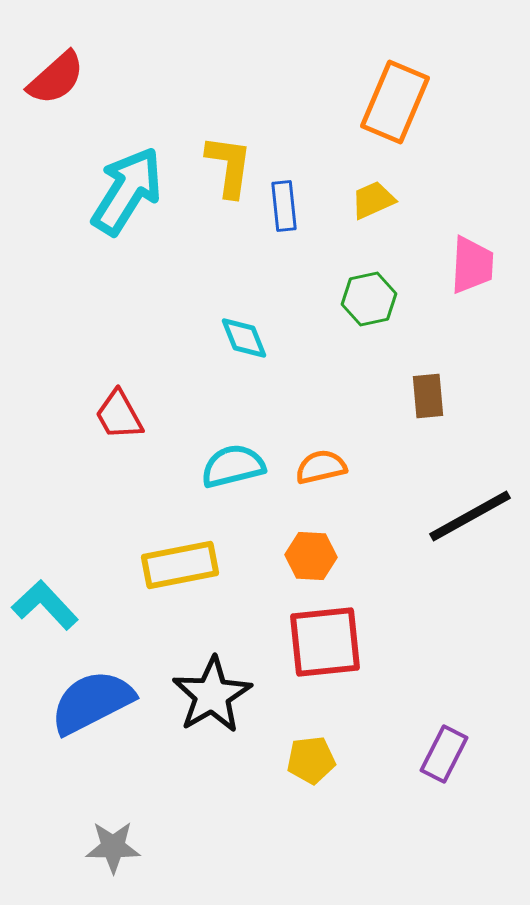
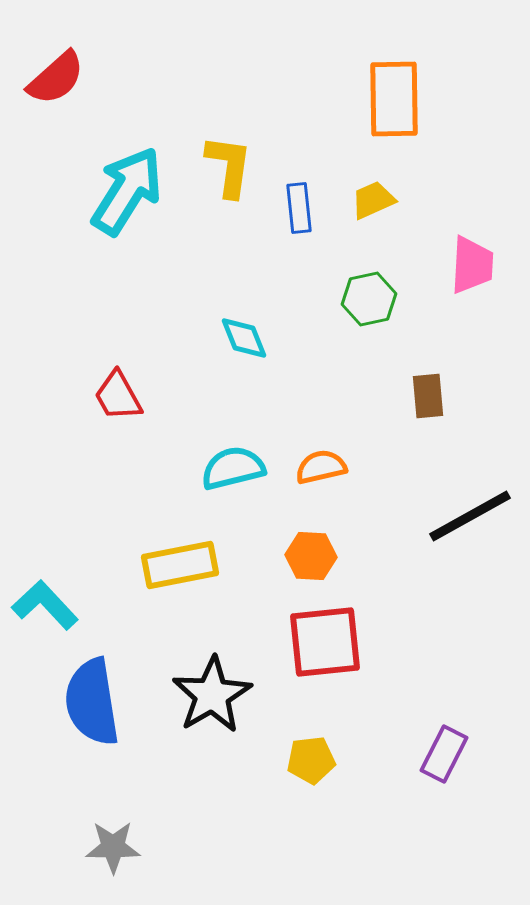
orange rectangle: moved 1 px left, 3 px up; rotated 24 degrees counterclockwise
blue rectangle: moved 15 px right, 2 px down
red trapezoid: moved 1 px left, 19 px up
cyan semicircle: moved 2 px down
blue semicircle: rotated 72 degrees counterclockwise
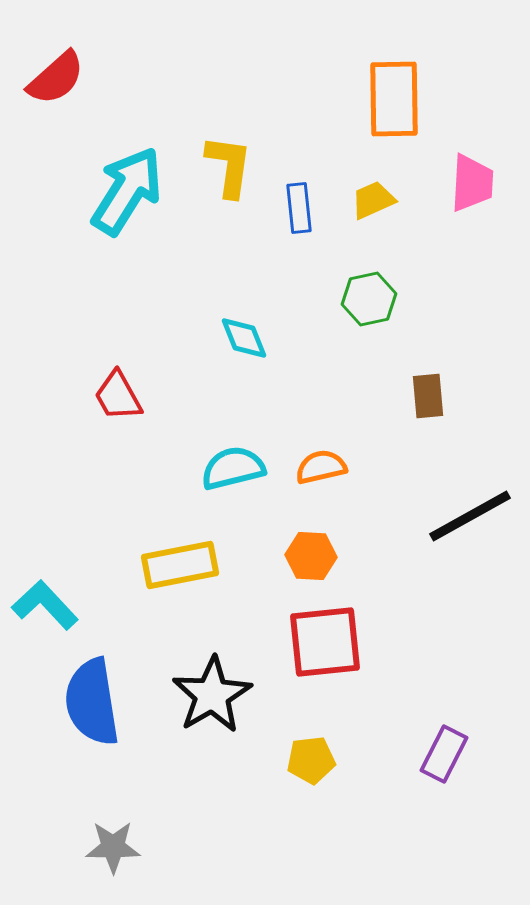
pink trapezoid: moved 82 px up
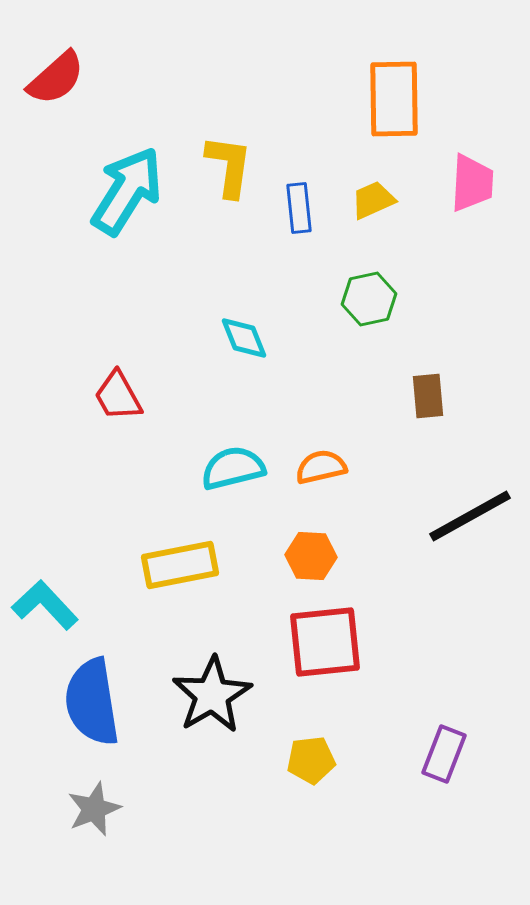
purple rectangle: rotated 6 degrees counterclockwise
gray star: moved 19 px left, 38 px up; rotated 22 degrees counterclockwise
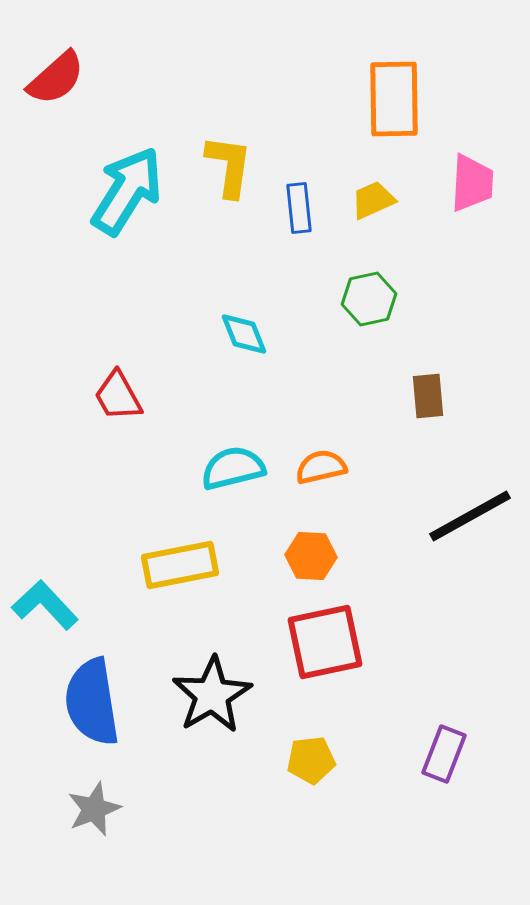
cyan diamond: moved 4 px up
red square: rotated 6 degrees counterclockwise
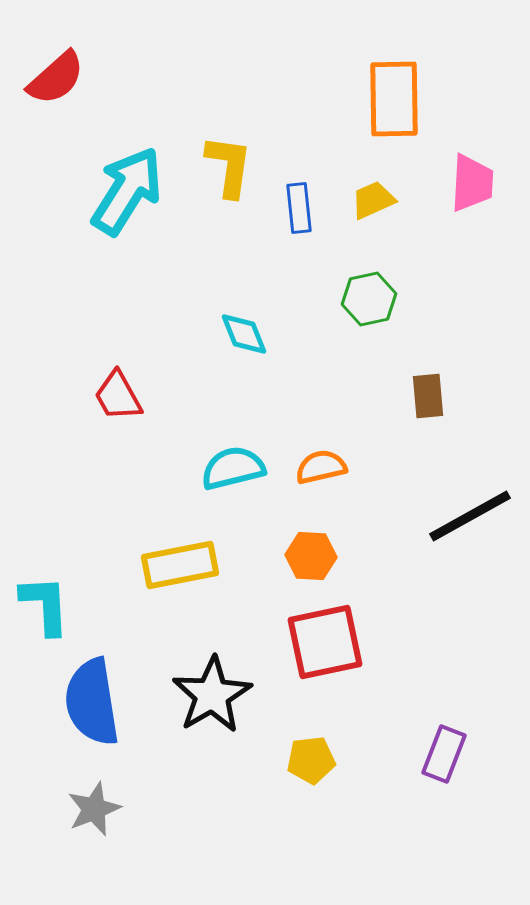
cyan L-shape: rotated 40 degrees clockwise
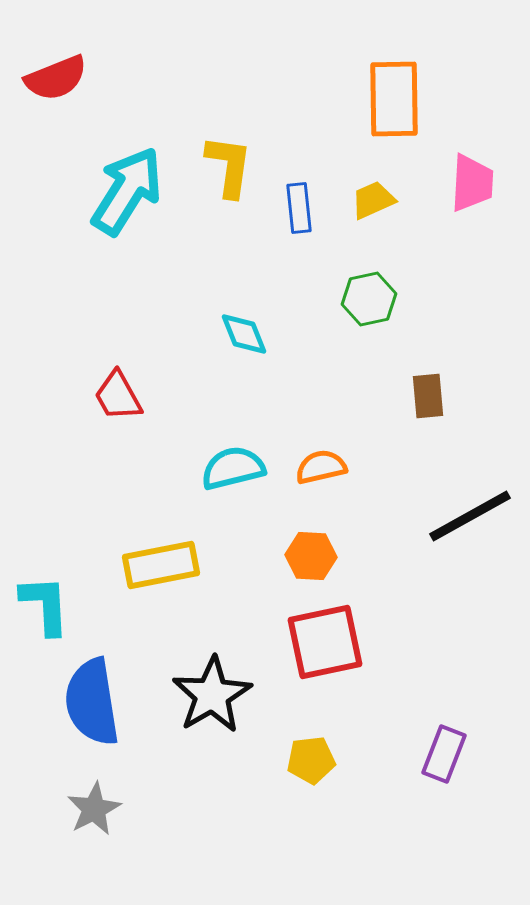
red semicircle: rotated 20 degrees clockwise
yellow rectangle: moved 19 px left
gray star: rotated 6 degrees counterclockwise
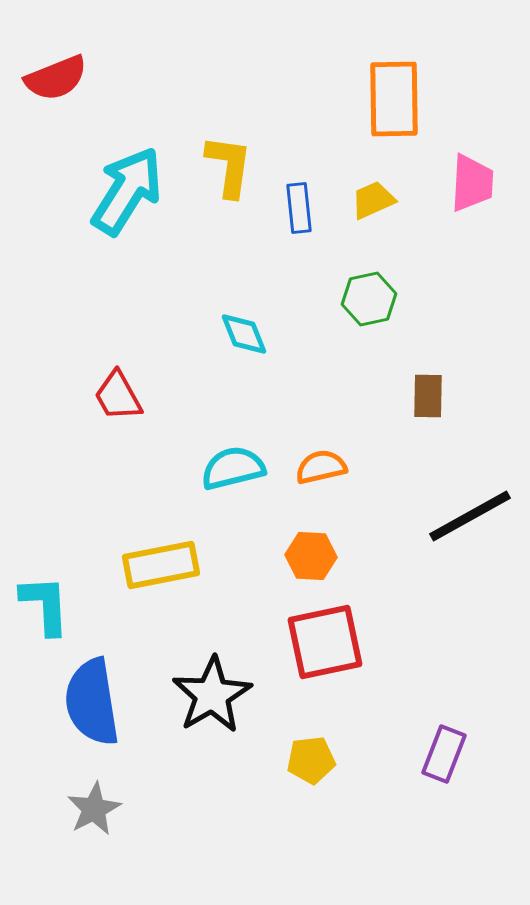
brown rectangle: rotated 6 degrees clockwise
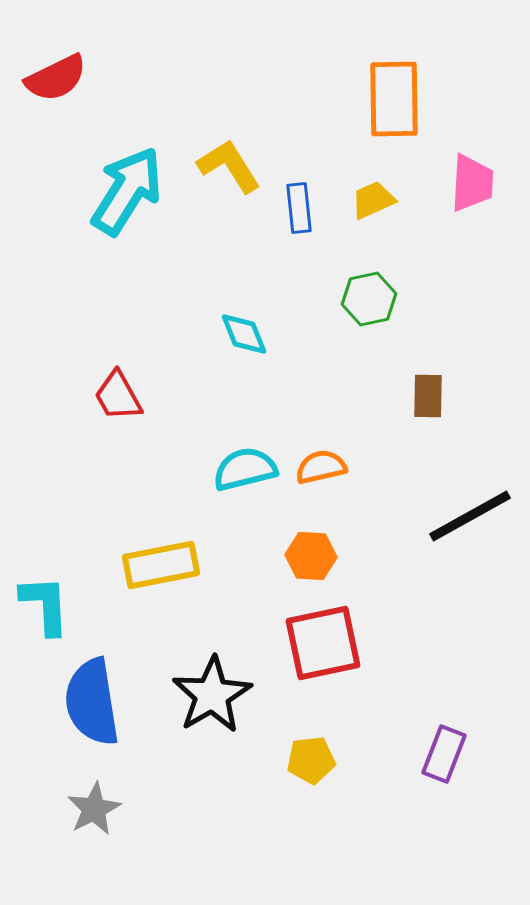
red semicircle: rotated 4 degrees counterclockwise
yellow L-shape: rotated 40 degrees counterclockwise
cyan semicircle: moved 12 px right, 1 px down
red square: moved 2 px left, 1 px down
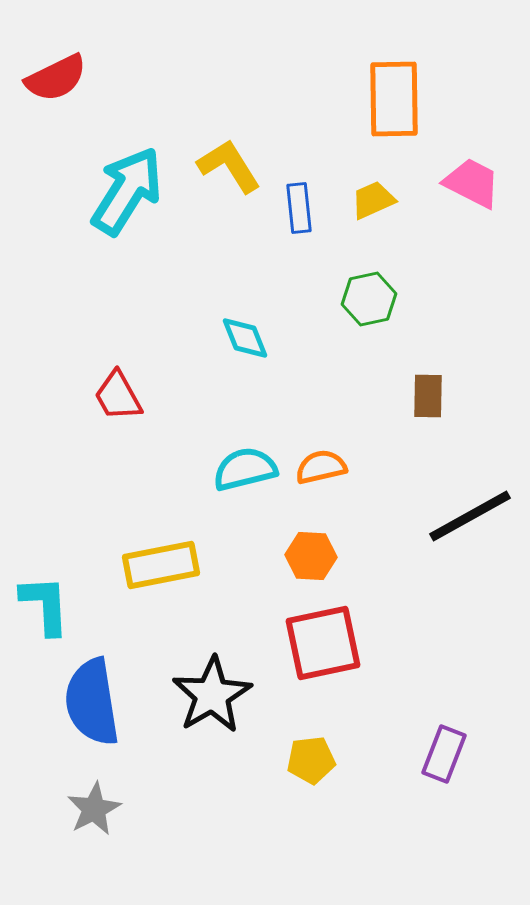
pink trapezoid: rotated 66 degrees counterclockwise
cyan diamond: moved 1 px right, 4 px down
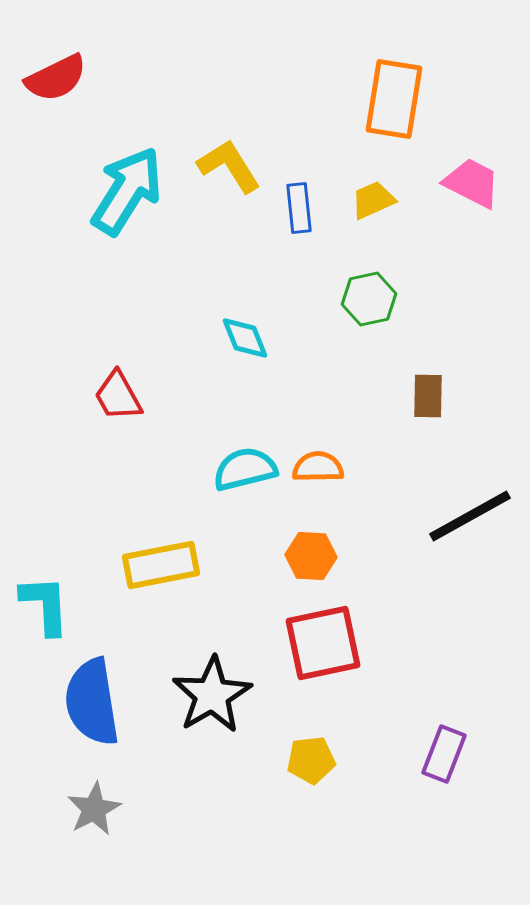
orange rectangle: rotated 10 degrees clockwise
orange semicircle: moved 3 px left; rotated 12 degrees clockwise
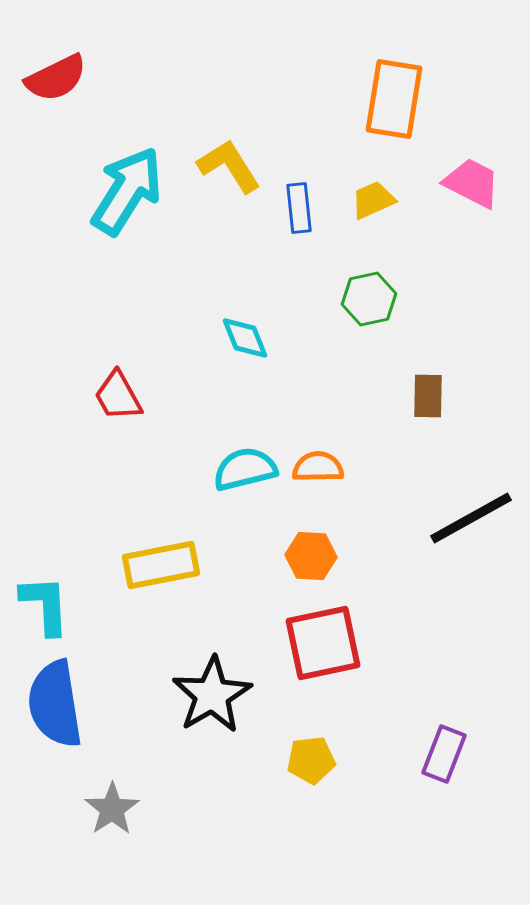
black line: moved 1 px right, 2 px down
blue semicircle: moved 37 px left, 2 px down
gray star: moved 18 px right; rotated 6 degrees counterclockwise
